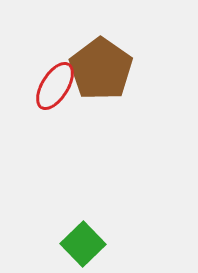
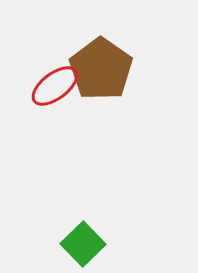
red ellipse: rotated 21 degrees clockwise
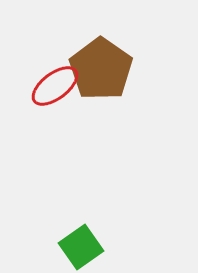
green square: moved 2 px left, 3 px down; rotated 9 degrees clockwise
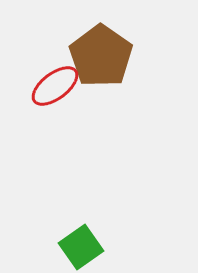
brown pentagon: moved 13 px up
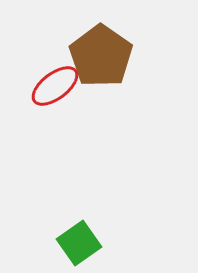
green square: moved 2 px left, 4 px up
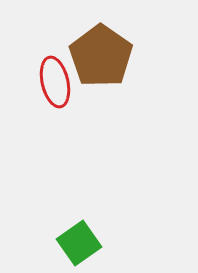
red ellipse: moved 4 px up; rotated 66 degrees counterclockwise
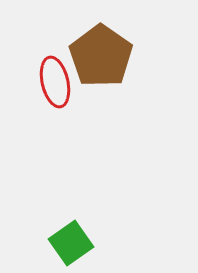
green square: moved 8 px left
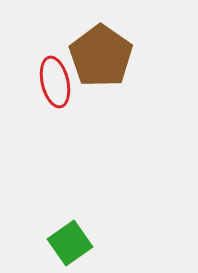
green square: moved 1 px left
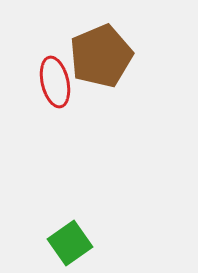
brown pentagon: rotated 14 degrees clockwise
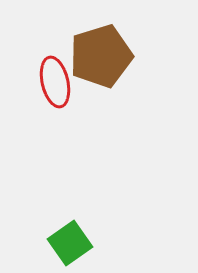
brown pentagon: rotated 6 degrees clockwise
